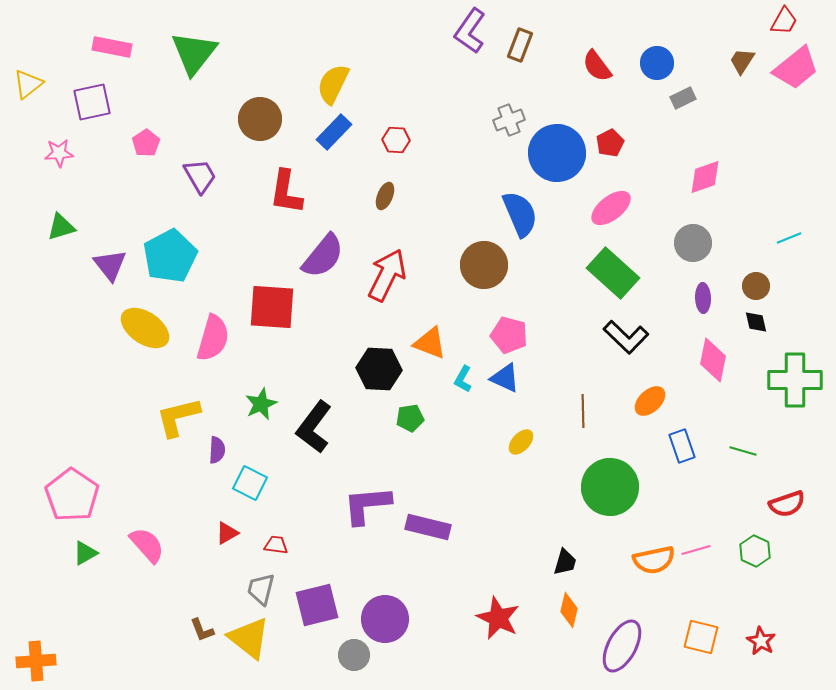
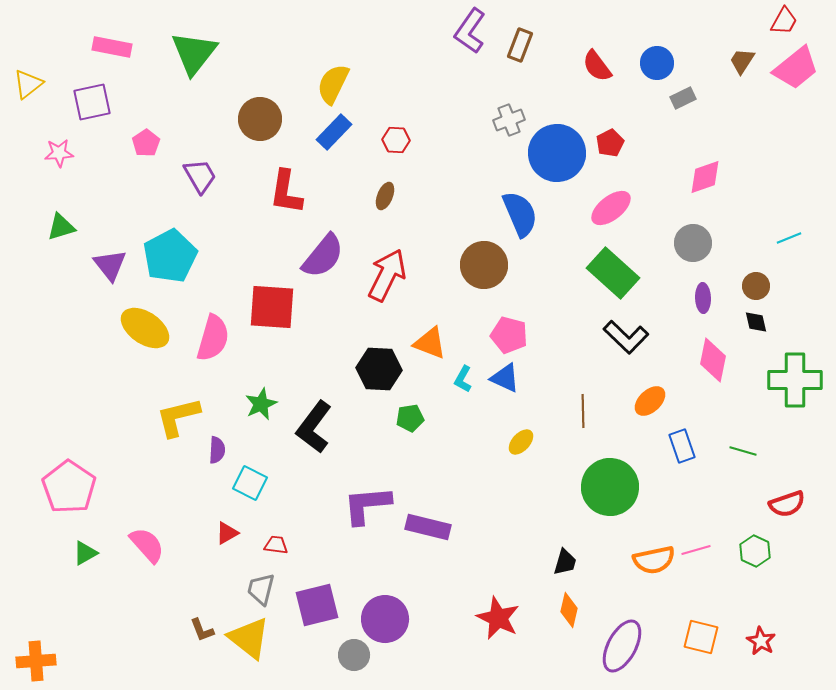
pink pentagon at (72, 495): moved 3 px left, 8 px up
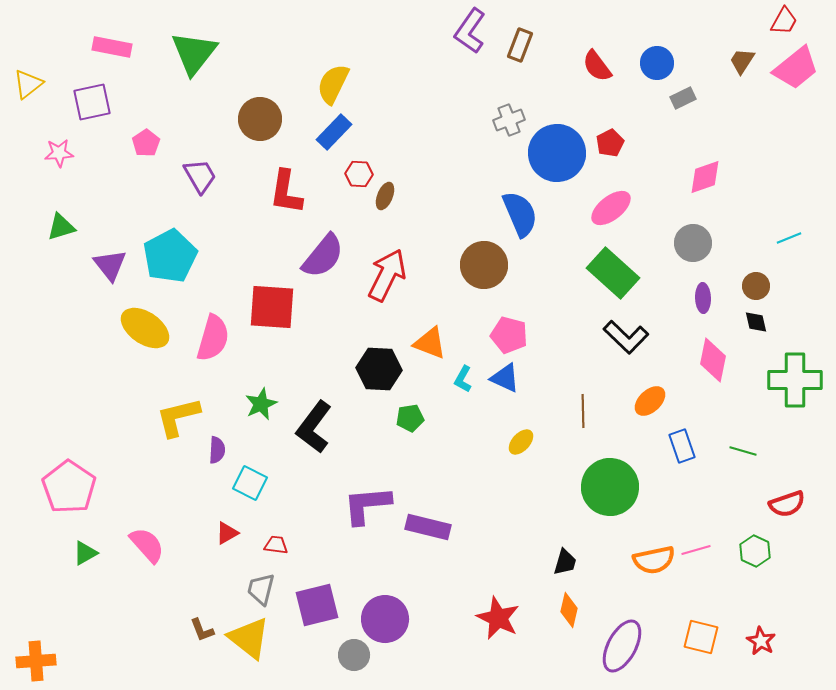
red hexagon at (396, 140): moved 37 px left, 34 px down
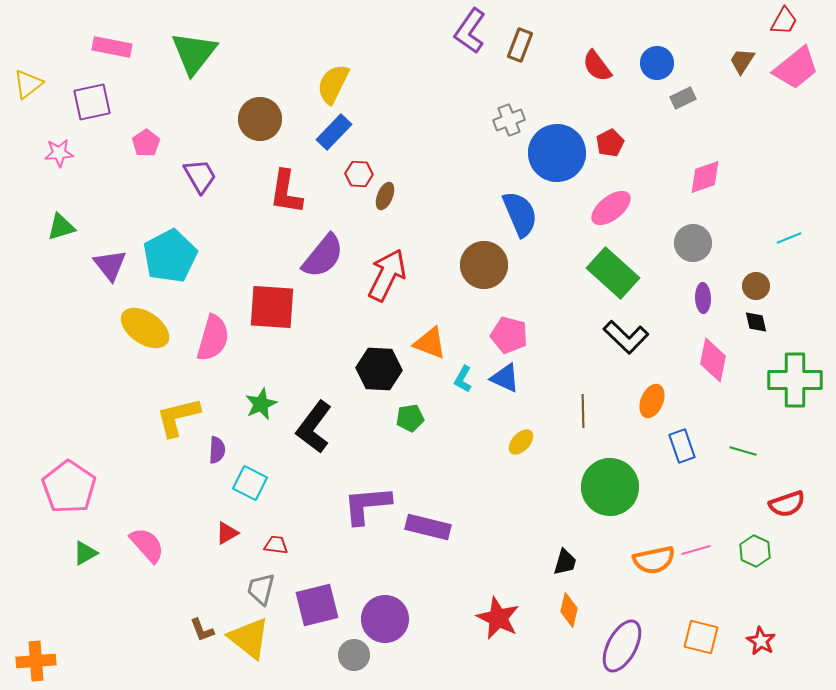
orange ellipse at (650, 401): moved 2 px right; rotated 24 degrees counterclockwise
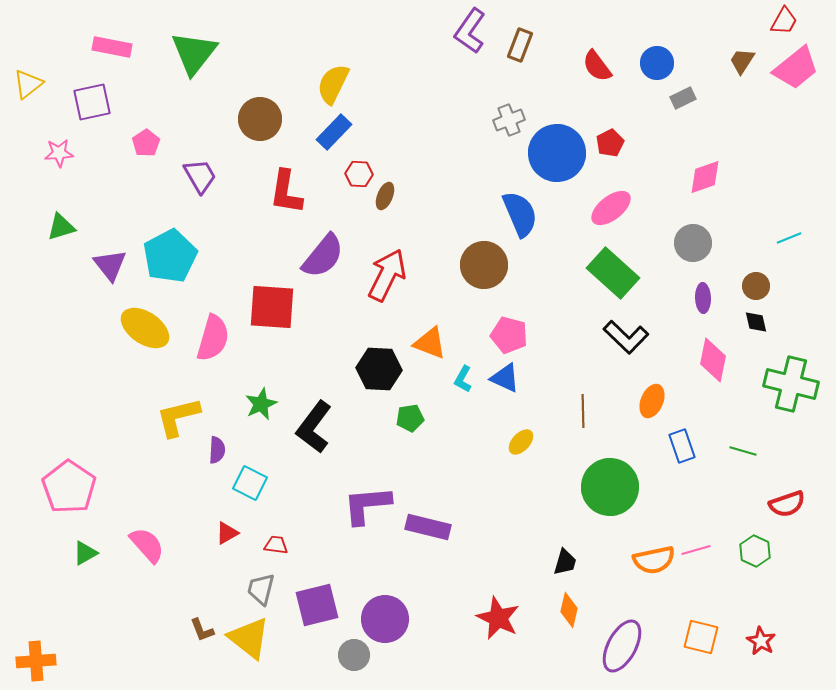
green cross at (795, 380): moved 4 px left, 4 px down; rotated 14 degrees clockwise
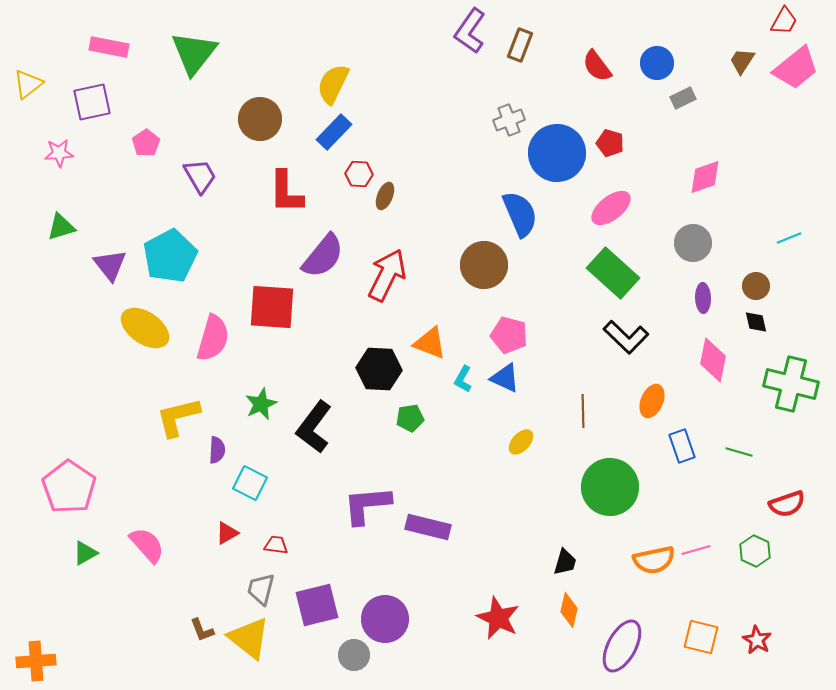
pink rectangle at (112, 47): moved 3 px left
red pentagon at (610, 143): rotated 28 degrees counterclockwise
red L-shape at (286, 192): rotated 9 degrees counterclockwise
green line at (743, 451): moved 4 px left, 1 px down
red star at (761, 641): moved 4 px left, 1 px up
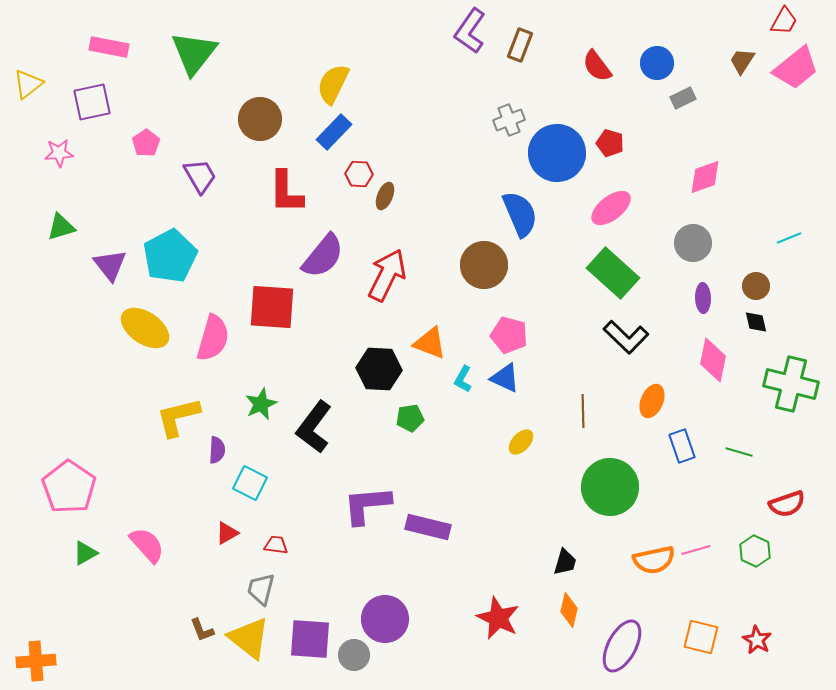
purple square at (317, 605): moved 7 px left, 34 px down; rotated 18 degrees clockwise
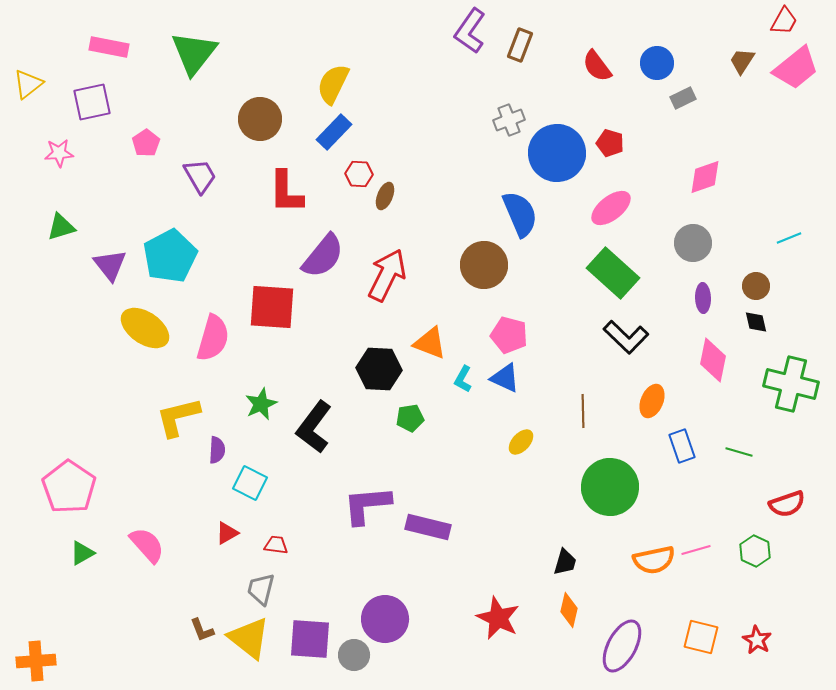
green triangle at (85, 553): moved 3 px left
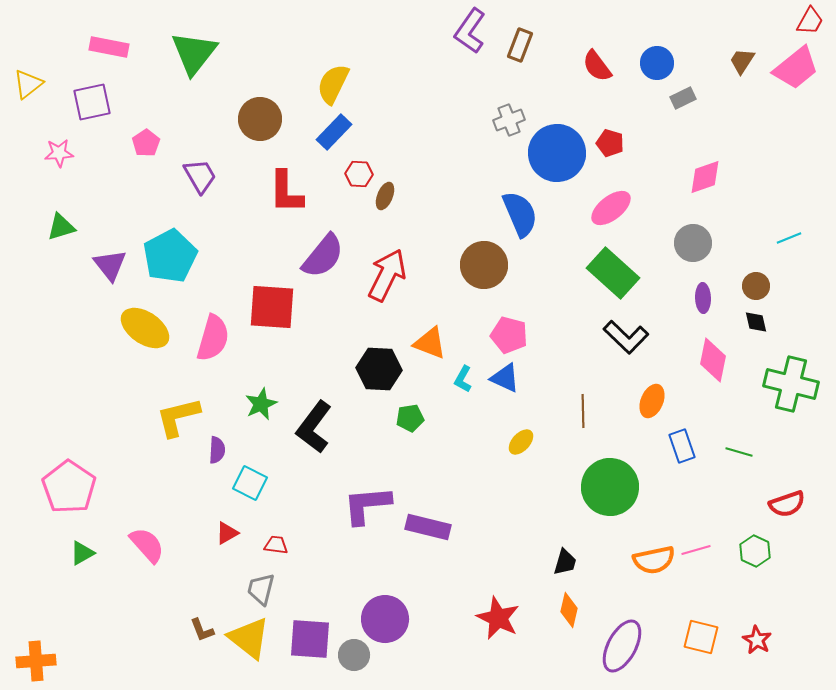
red trapezoid at (784, 21): moved 26 px right
